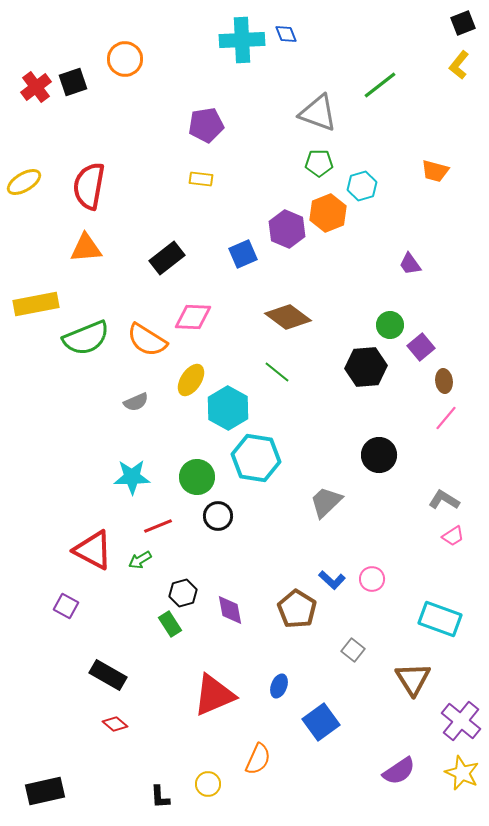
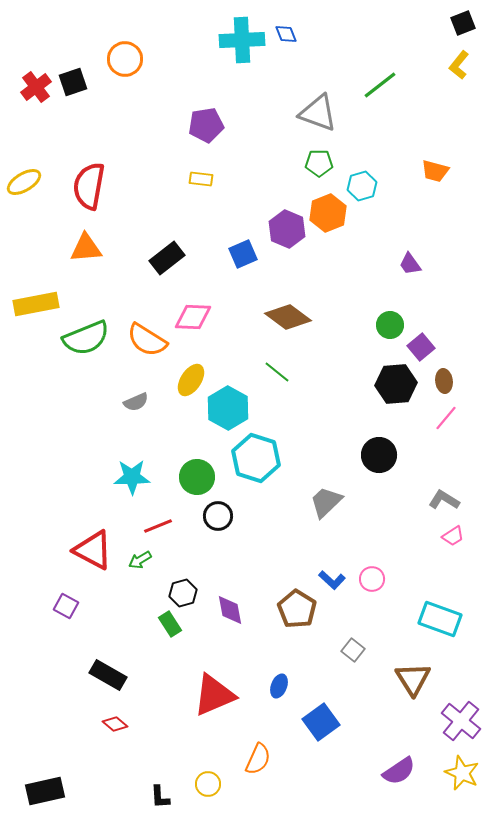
black hexagon at (366, 367): moved 30 px right, 17 px down
cyan hexagon at (256, 458): rotated 9 degrees clockwise
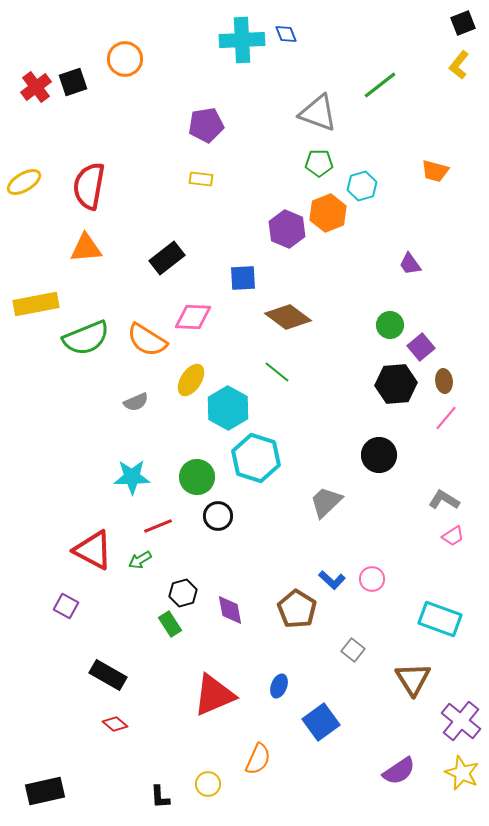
blue square at (243, 254): moved 24 px down; rotated 20 degrees clockwise
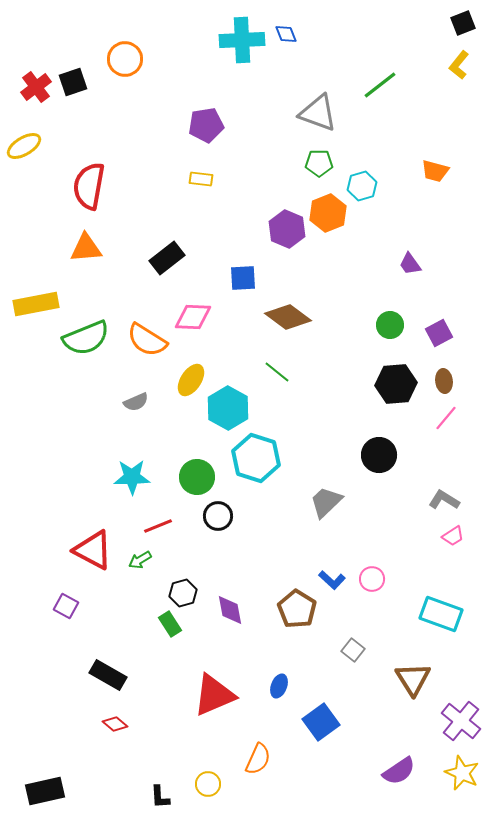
yellow ellipse at (24, 182): moved 36 px up
purple square at (421, 347): moved 18 px right, 14 px up; rotated 12 degrees clockwise
cyan rectangle at (440, 619): moved 1 px right, 5 px up
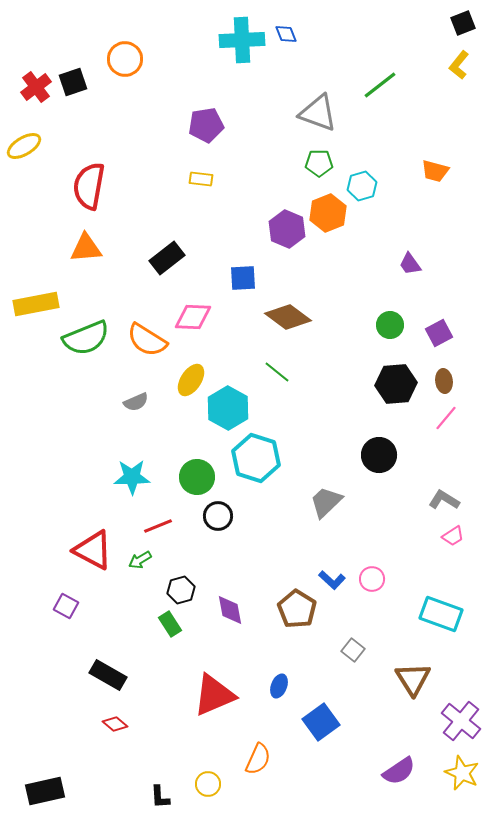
black hexagon at (183, 593): moved 2 px left, 3 px up
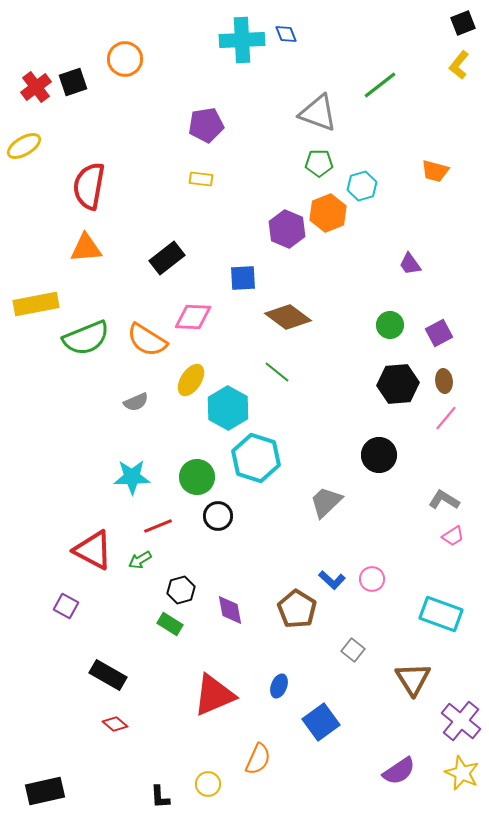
black hexagon at (396, 384): moved 2 px right
green rectangle at (170, 624): rotated 25 degrees counterclockwise
